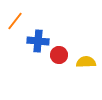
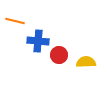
orange line: rotated 66 degrees clockwise
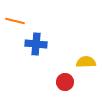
blue cross: moved 2 px left, 3 px down
red circle: moved 6 px right, 27 px down
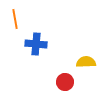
orange line: moved 2 px up; rotated 66 degrees clockwise
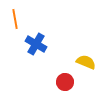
blue cross: rotated 25 degrees clockwise
yellow semicircle: rotated 24 degrees clockwise
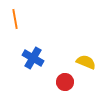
blue cross: moved 3 px left, 14 px down
